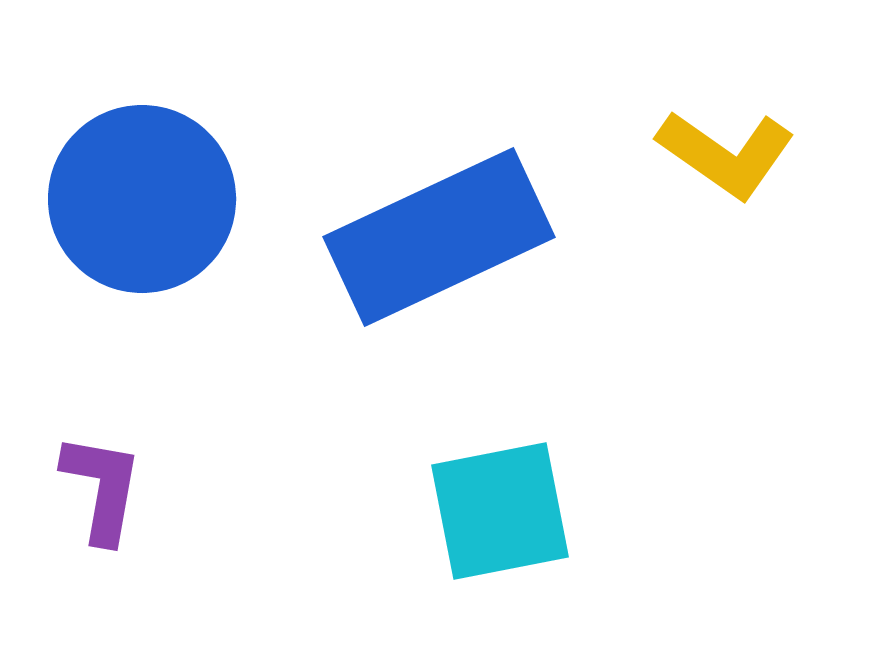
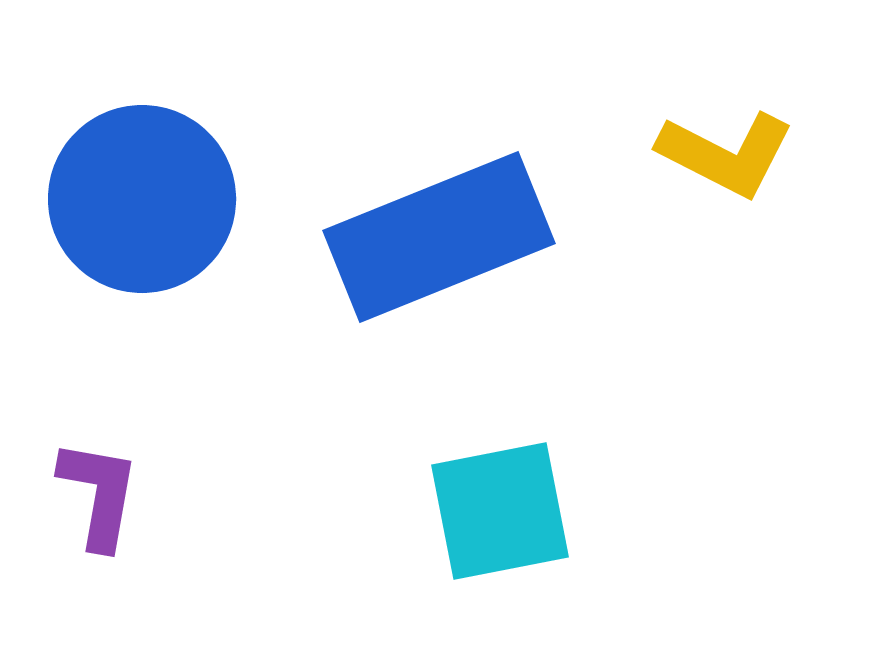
yellow L-shape: rotated 8 degrees counterclockwise
blue rectangle: rotated 3 degrees clockwise
purple L-shape: moved 3 px left, 6 px down
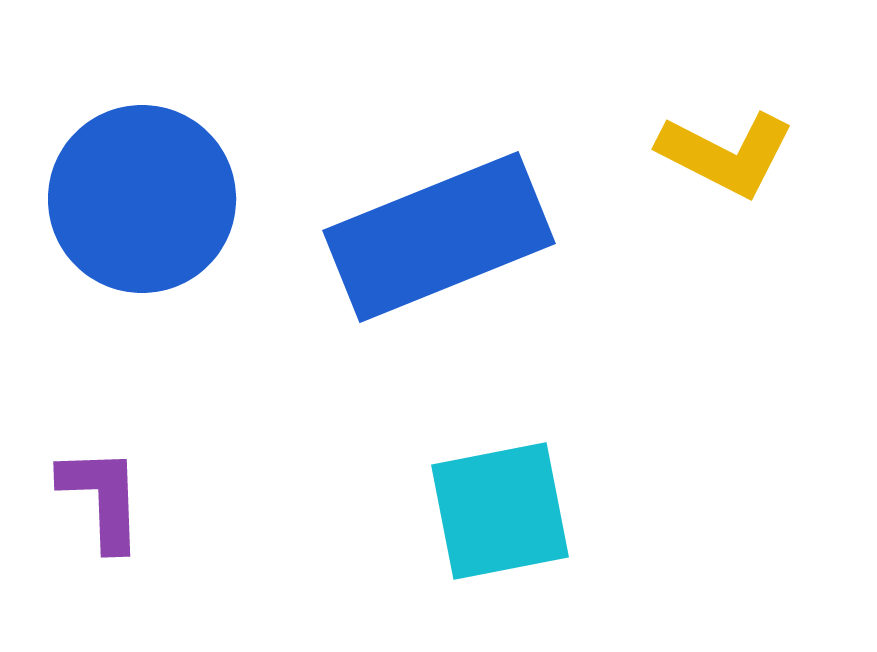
purple L-shape: moved 3 px right, 4 px down; rotated 12 degrees counterclockwise
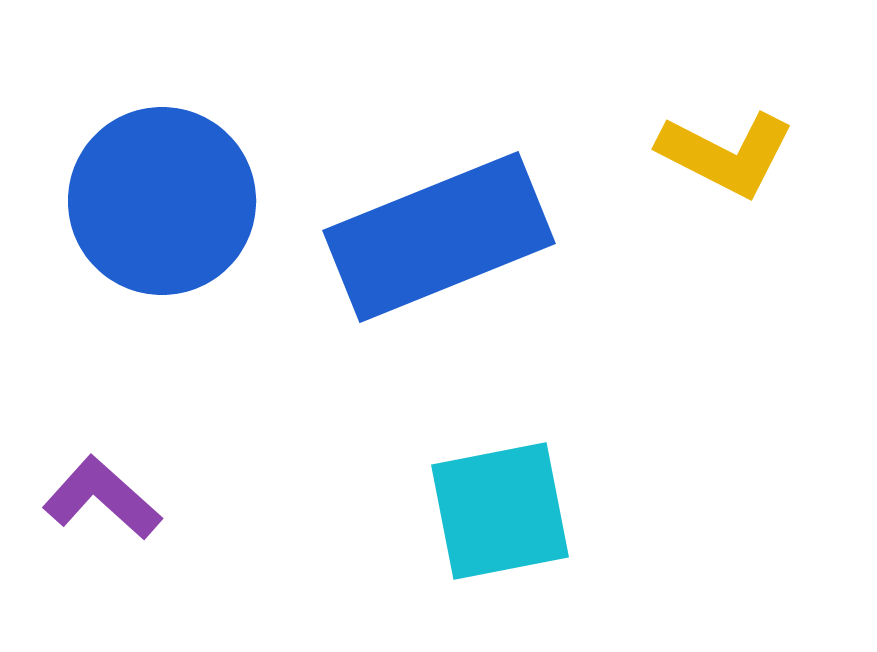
blue circle: moved 20 px right, 2 px down
purple L-shape: rotated 46 degrees counterclockwise
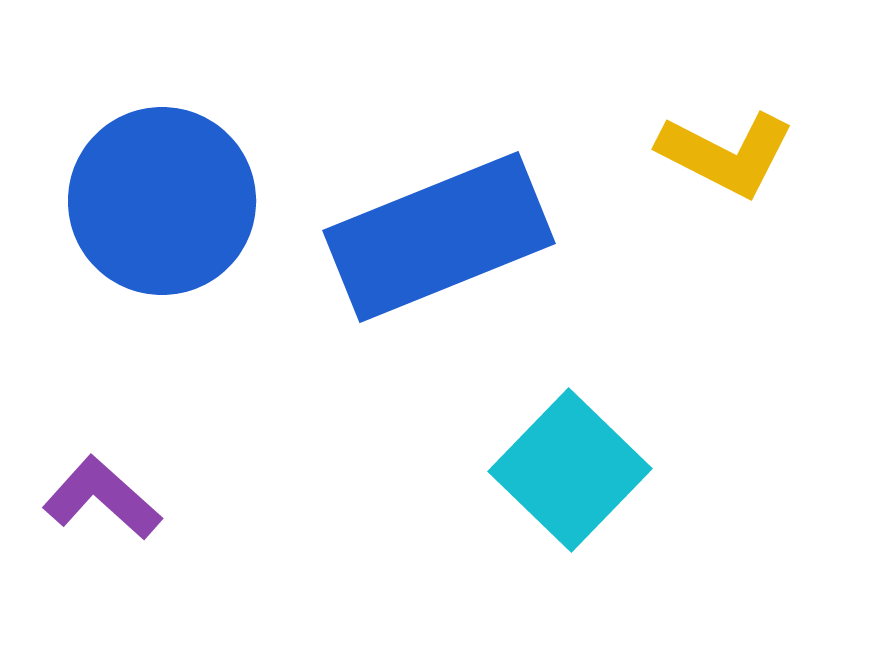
cyan square: moved 70 px right, 41 px up; rotated 35 degrees counterclockwise
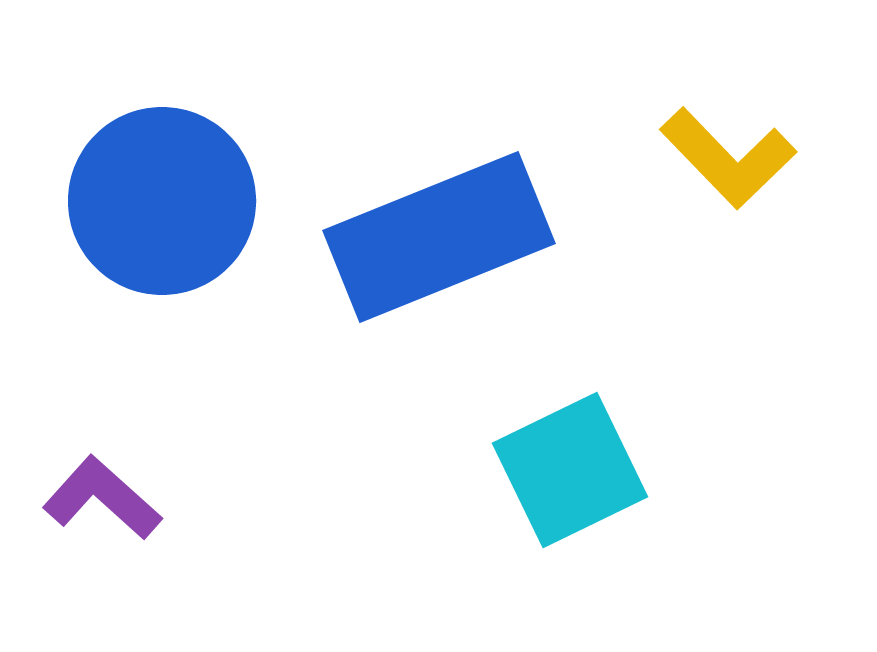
yellow L-shape: moved 2 px right, 4 px down; rotated 19 degrees clockwise
cyan square: rotated 20 degrees clockwise
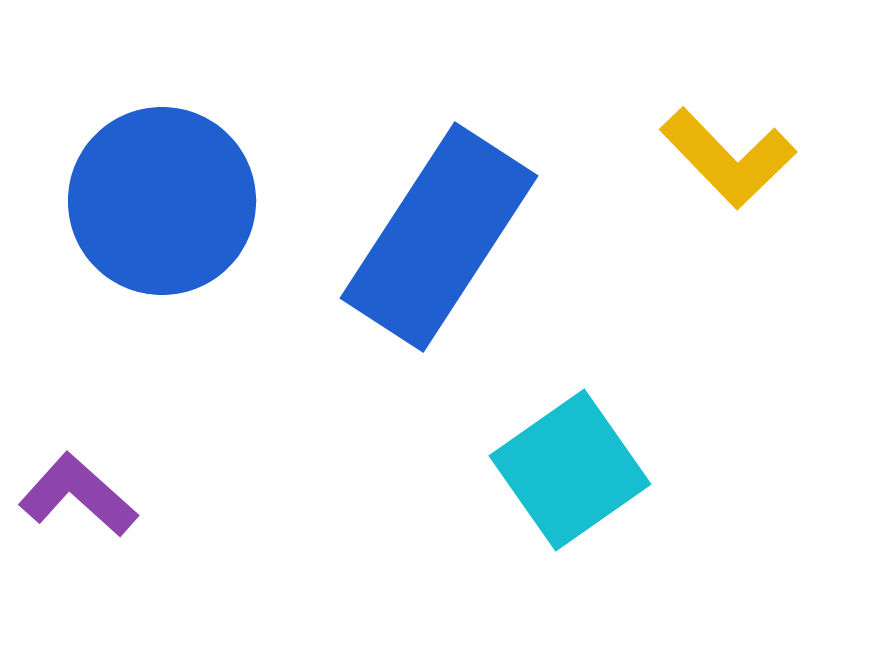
blue rectangle: rotated 35 degrees counterclockwise
cyan square: rotated 9 degrees counterclockwise
purple L-shape: moved 24 px left, 3 px up
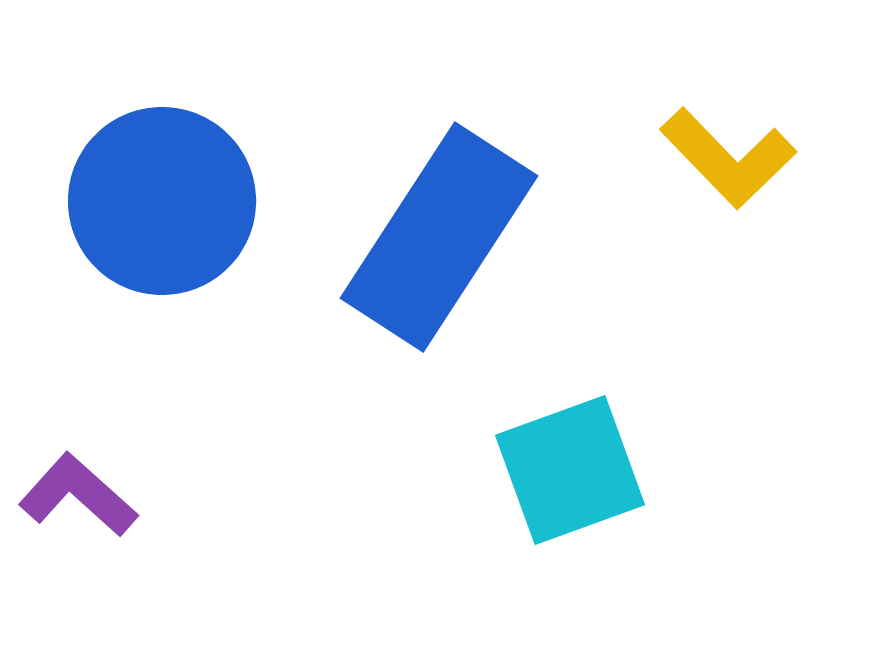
cyan square: rotated 15 degrees clockwise
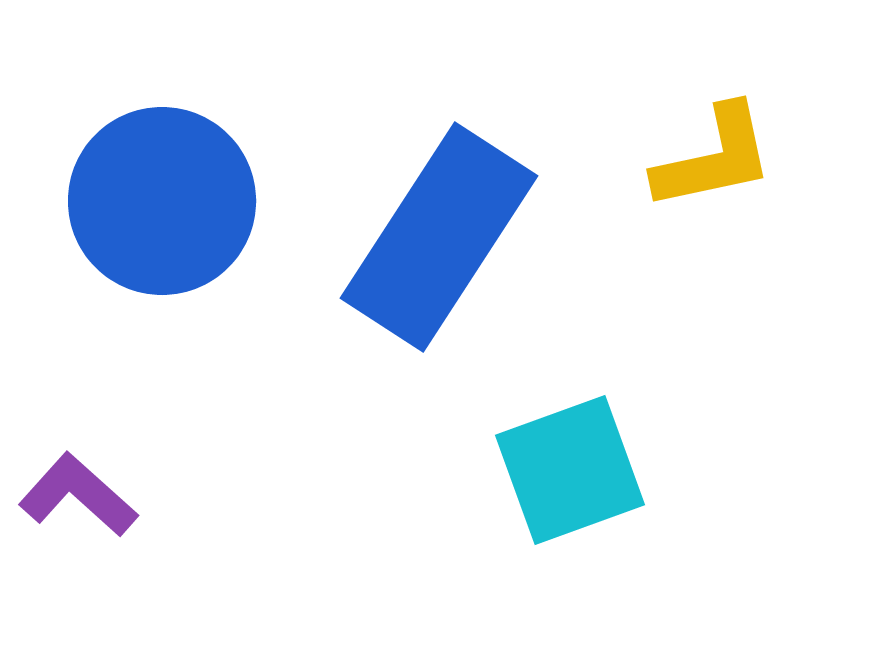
yellow L-shape: moved 14 px left; rotated 58 degrees counterclockwise
